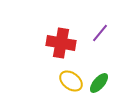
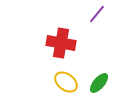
purple line: moved 3 px left, 19 px up
yellow ellipse: moved 5 px left, 1 px down
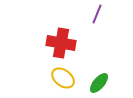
purple line: rotated 18 degrees counterclockwise
yellow ellipse: moved 3 px left, 4 px up
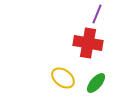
red cross: moved 27 px right
green ellipse: moved 3 px left
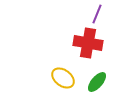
green ellipse: moved 1 px right, 1 px up
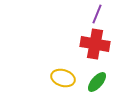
red cross: moved 7 px right, 1 px down
yellow ellipse: rotated 20 degrees counterclockwise
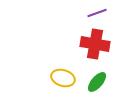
purple line: moved 1 px up; rotated 48 degrees clockwise
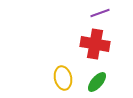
purple line: moved 3 px right
yellow ellipse: rotated 60 degrees clockwise
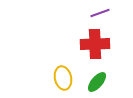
red cross: rotated 12 degrees counterclockwise
